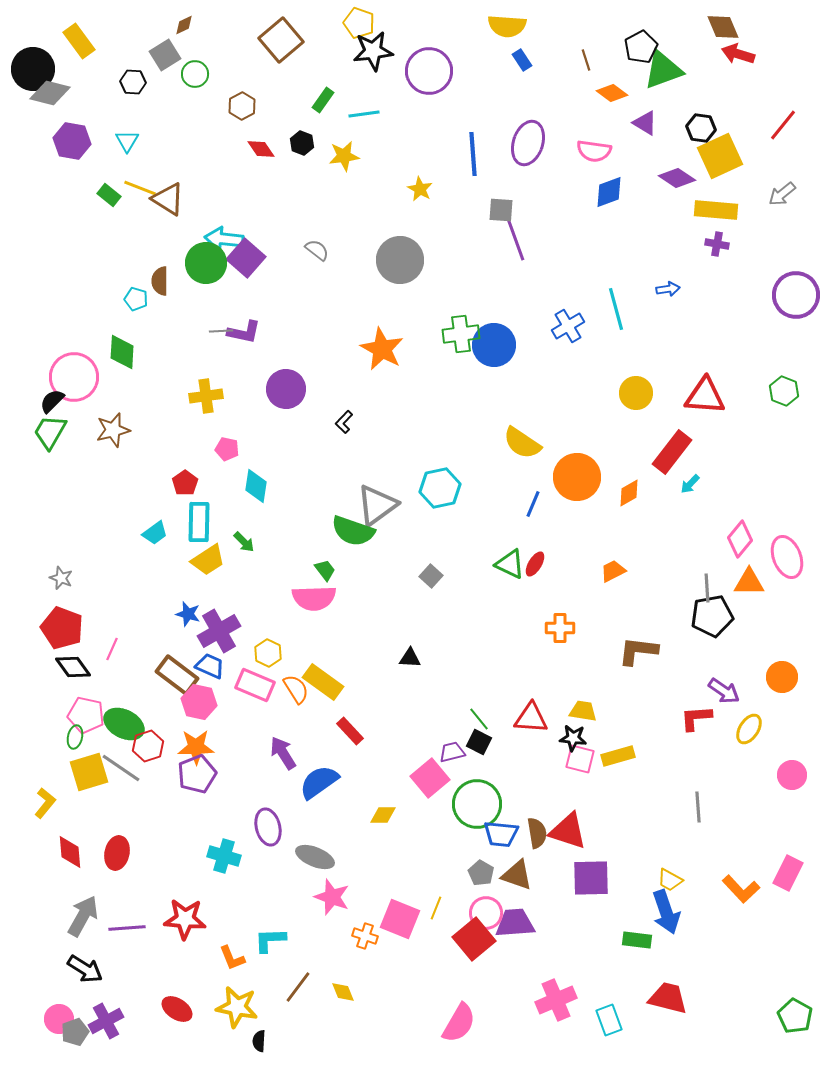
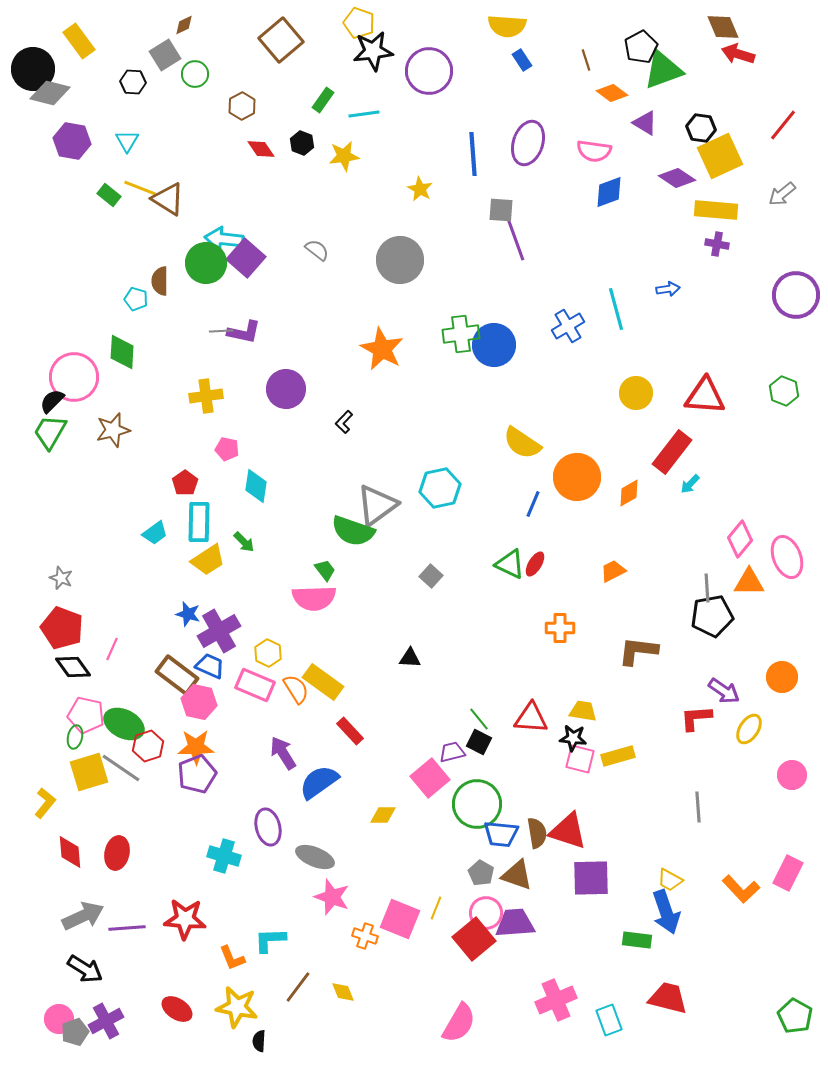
gray arrow at (83, 916): rotated 36 degrees clockwise
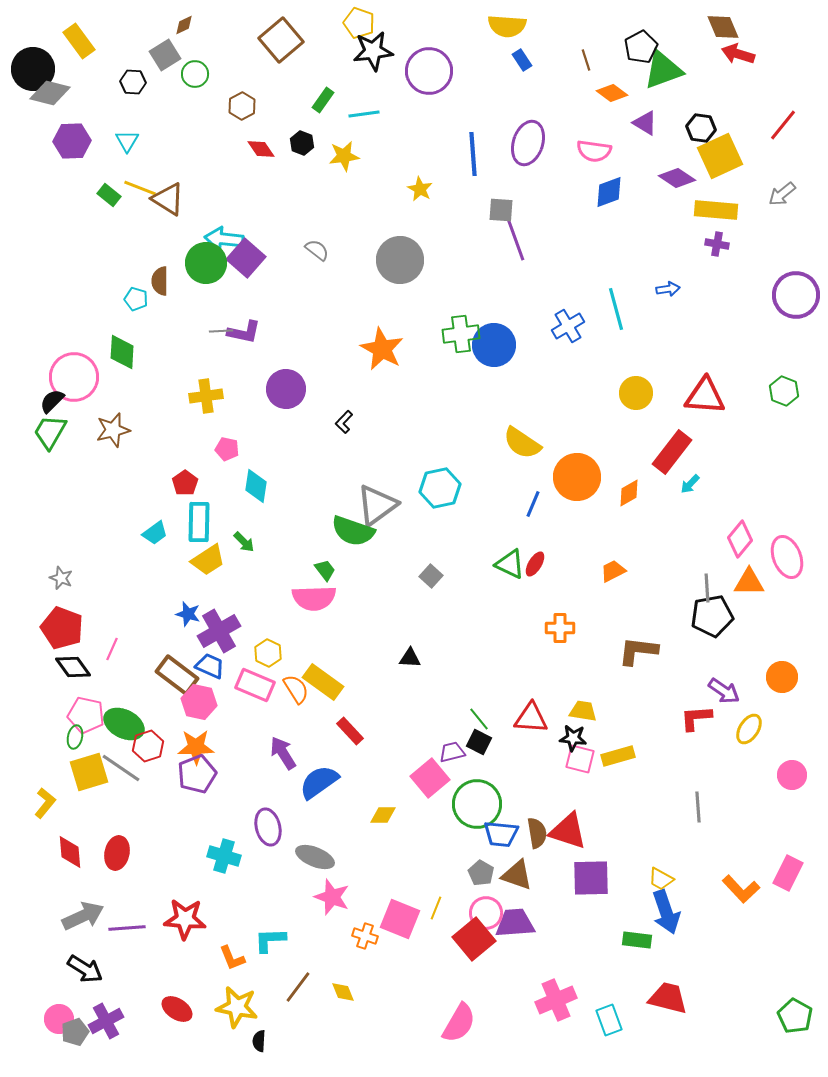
purple hexagon at (72, 141): rotated 12 degrees counterclockwise
yellow trapezoid at (670, 880): moved 9 px left, 1 px up
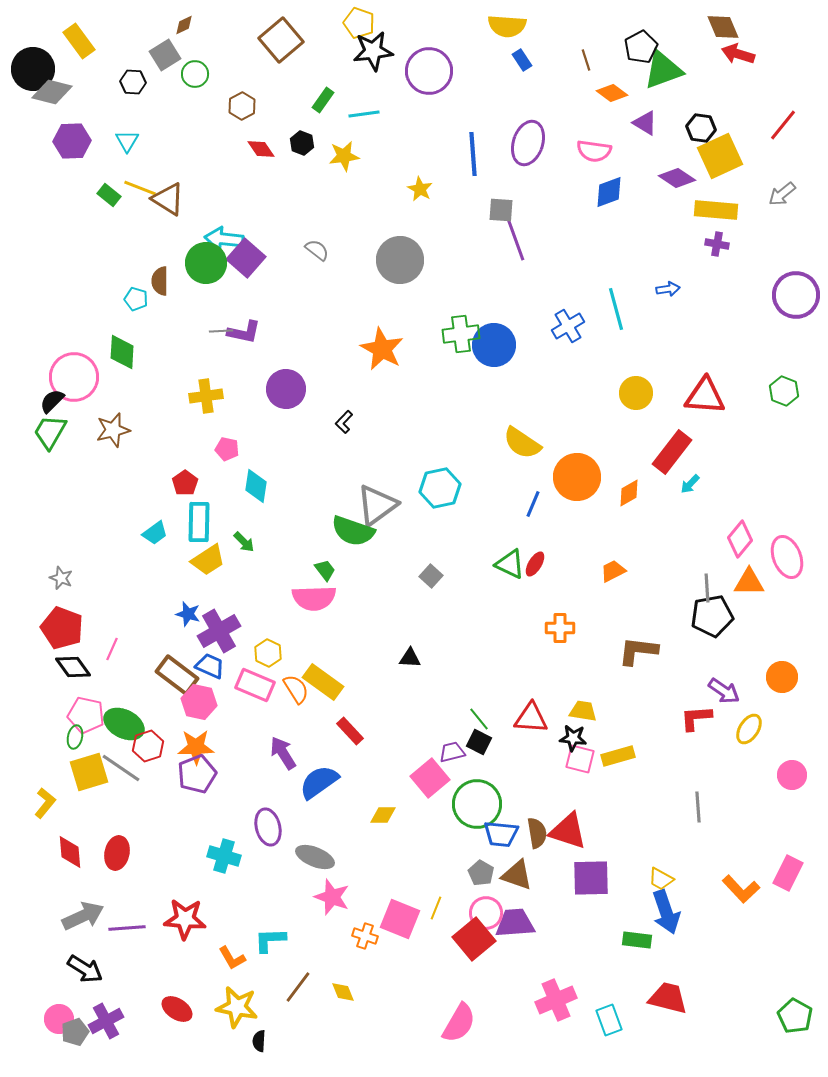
gray diamond at (50, 93): moved 2 px right, 1 px up
orange L-shape at (232, 958): rotated 8 degrees counterclockwise
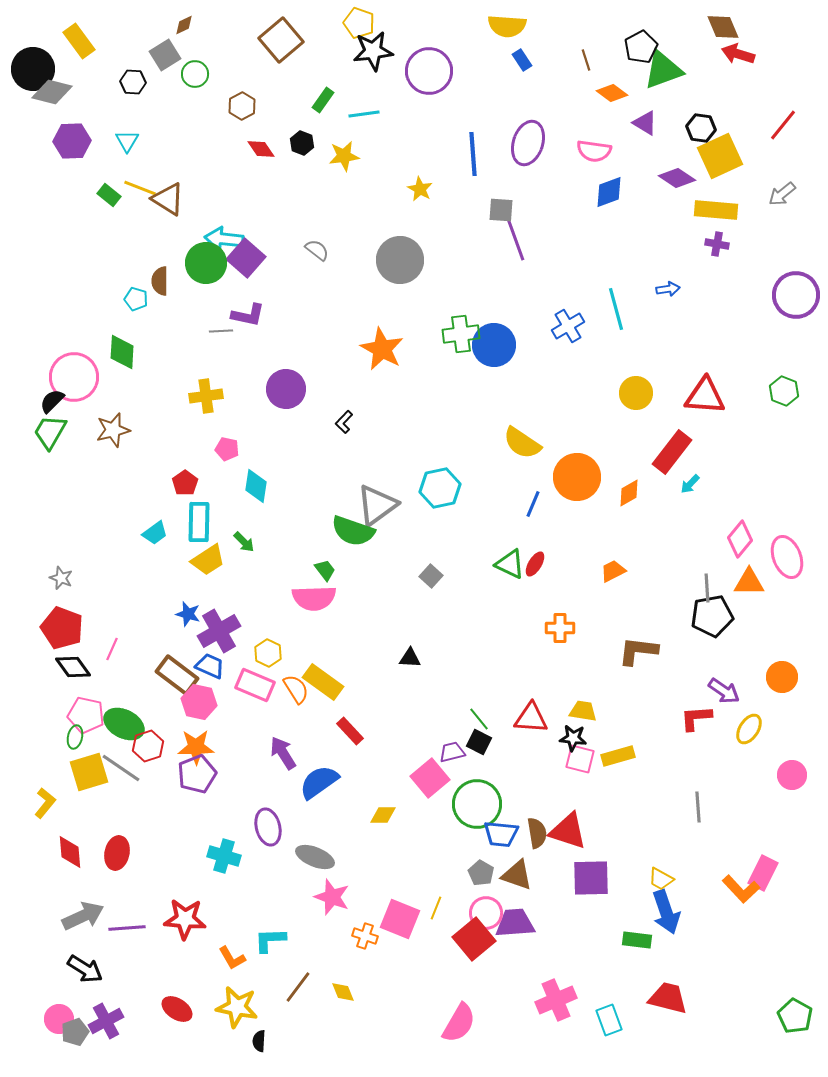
purple L-shape at (244, 332): moved 4 px right, 17 px up
pink rectangle at (788, 873): moved 25 px left
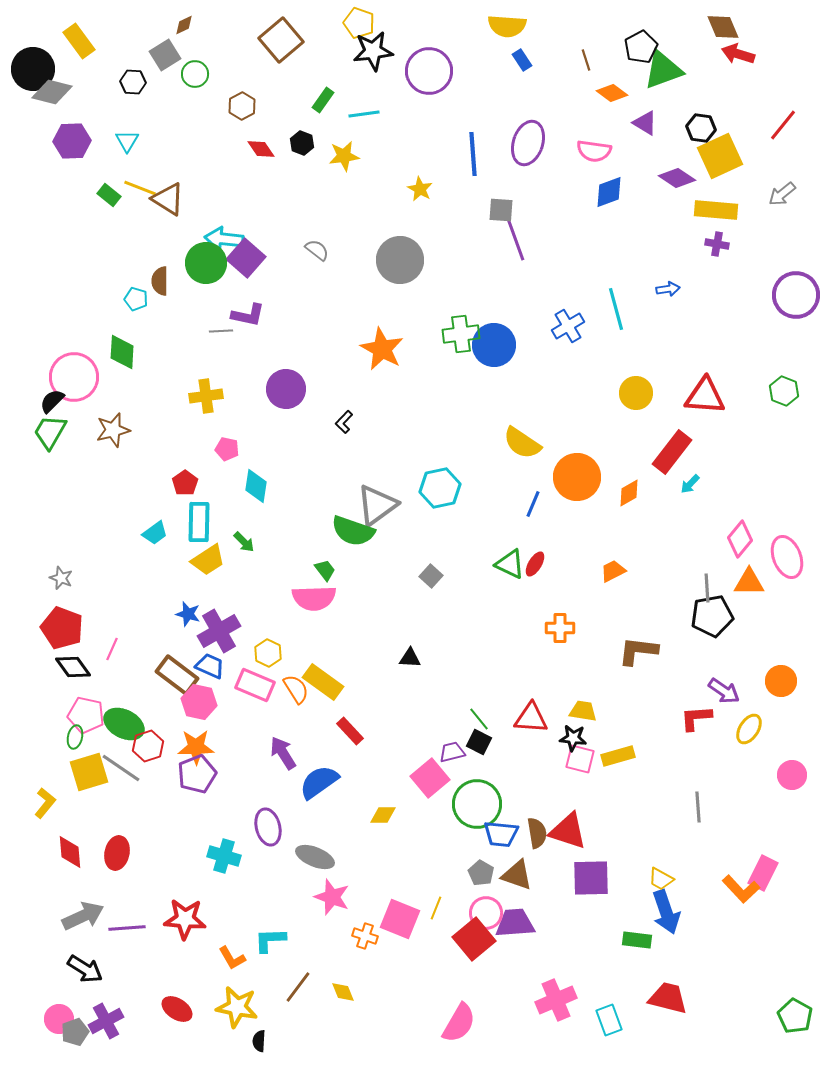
orange circle at (782, 677): moved 1 px left, 4 px down
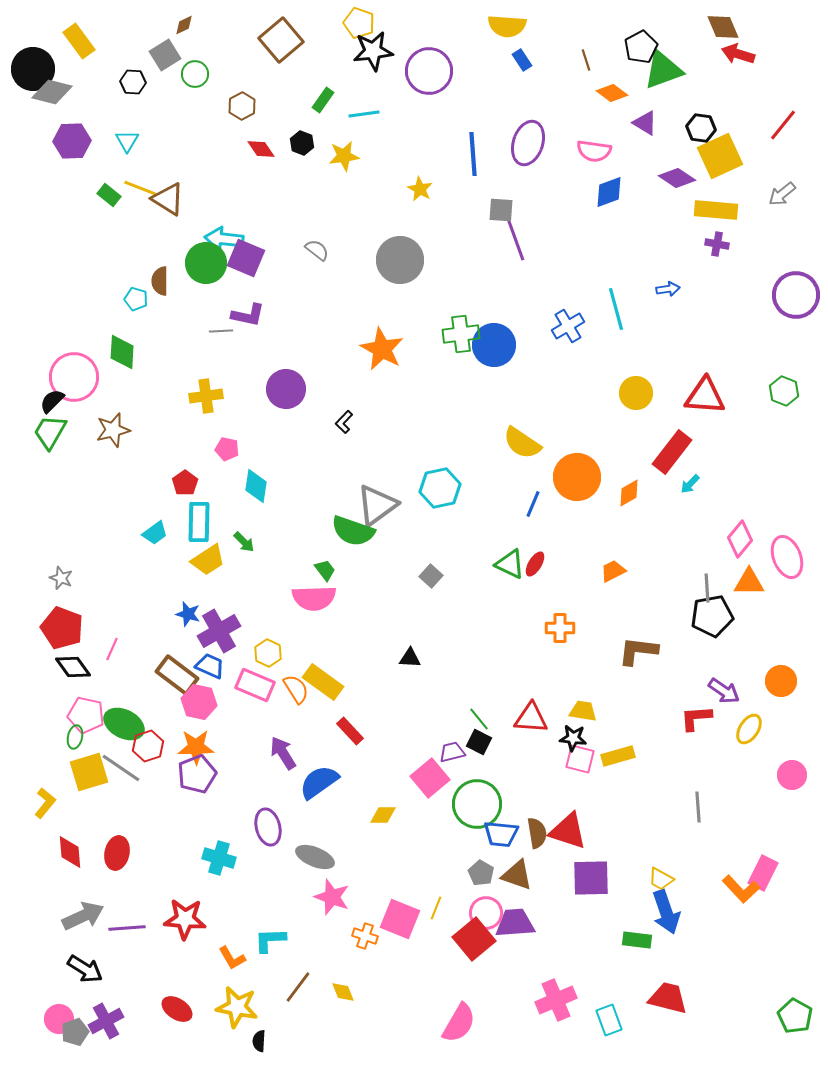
purple square at (246, 258): rotated 18 degrees counterclockwise
cyan cross at (224, 856): moved 5 px left, 2 px down
